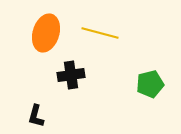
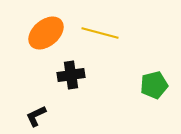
orange ellipse: rotated 33 degrees clockwise
green pentagon: moved 4 px right, 1 px down
black L-shape: rotated 50 degrees clockwise
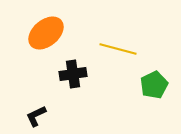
yellow line: moved 18 px right, 16 px down
black cross: moved 2 px right, 1 px up
green pentagon: rotated 12 degrees counterclockwise
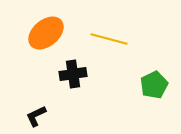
yellow line: moved 9 px left, 10 px up
